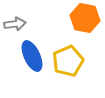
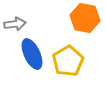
blue ellipse: moved 2 px up
yellow pentagon: rotated 8 degrees counterclockwise
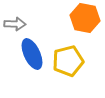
gray arrow: rotated 10 degrees clockwise
yellow pentagon: rotated 16 degrees clockwise
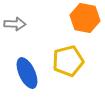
blue ellipse: moved 5 px left, 19 px down
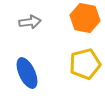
gray arrow: moved 15 px right, 2 px up; rotated 10 degrees counterclockwise
yellow pentagon: moved 17 px right, 3 px down
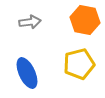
orange hexagon: moved 2 px down
yellow pentagon: moved 6 px left
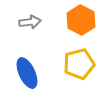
orange hexagon: moved 4 px left; rotated 16 degrees clockwise
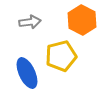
orange hexagon: moved 1 px right
yellow pentagon: moved 18 px left, 8 px up
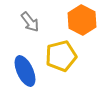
gray arrow: rotated 60 degrees clockwise
blue ellipse: moved 2 px left, 2 px up
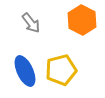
gray arrow: moved 1 px right, 1 px down
yellow pentagon: moved 14 px down
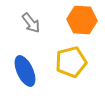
orange hexagon: rotated 24 degrees counterclockwise
yellow pentagon: moved 10 px right, 8 px up
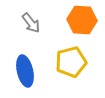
blue ellipse: rotated 12 degrees clockwise
